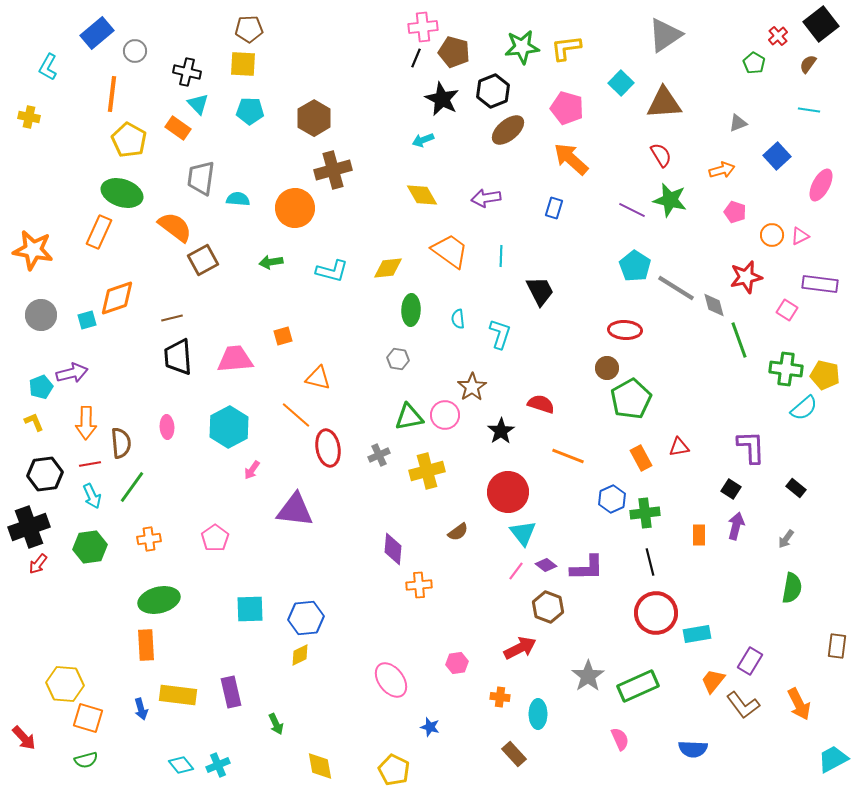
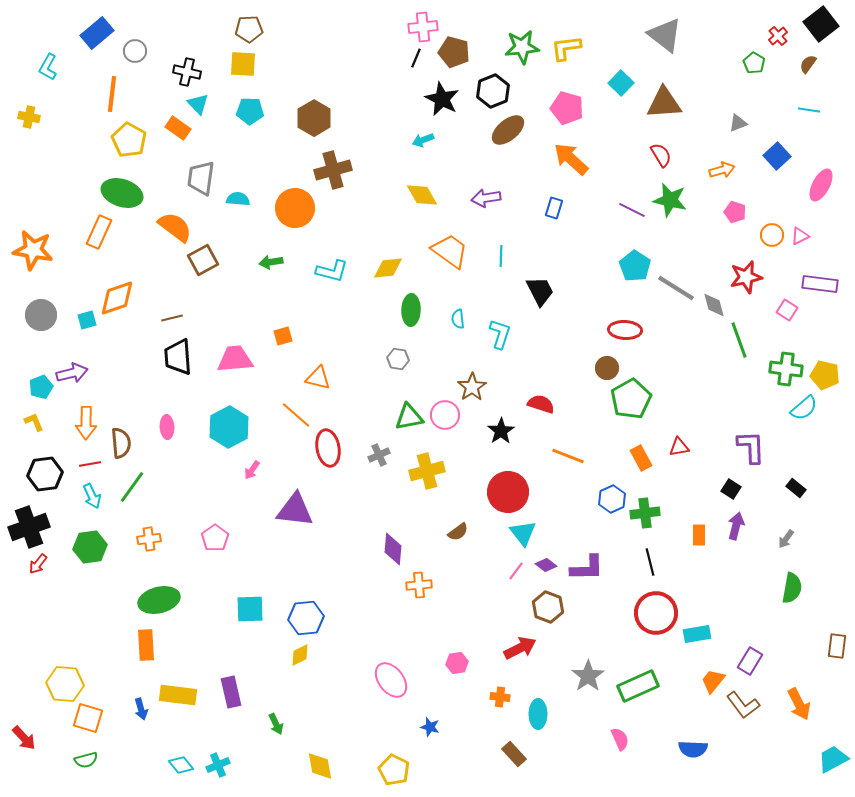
gray triangle at (665, 35): rotated 48 degrees counterclockwise
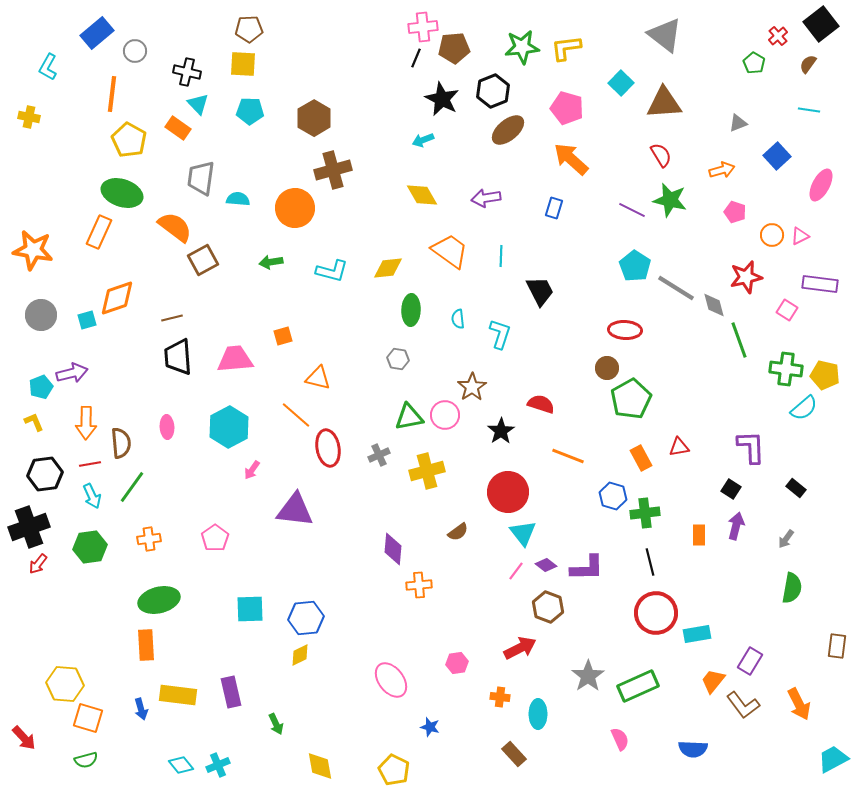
brown pentagon at (454, 52): moved 4 px up; rotated 20 degrees counterclockwise
blue hexagon at (612, 499): moved 1 px right, 3 px up; rotated 20 degrees counterclockwise
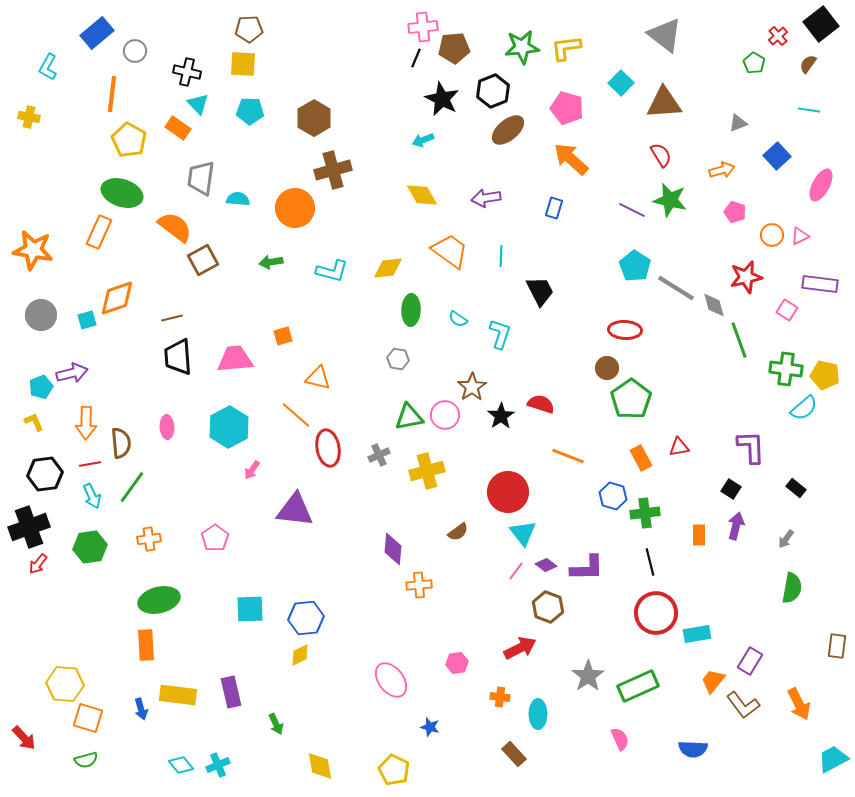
cyan semicircle at (458, 319): rotated 48 degrees counterclockwise
green pentagon at (631, 399): rotated 6 degrees counterclockwise
black star at (501, 431): moved 15 px up
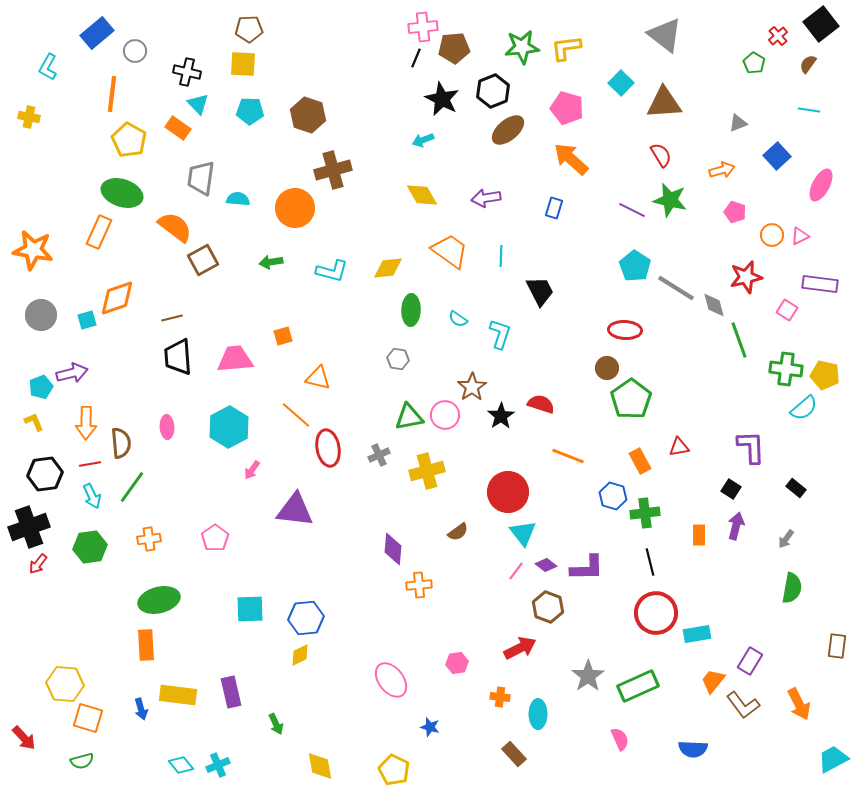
brown hexagon at (314, 118): moved 6 px left, 3 px up; rotated 12 degrees counterclockwise
orange rectangle at (641, 458): moved 1 px left, 3 px down
green semicircle at (86, 760): moved 4 px left, 1 px down
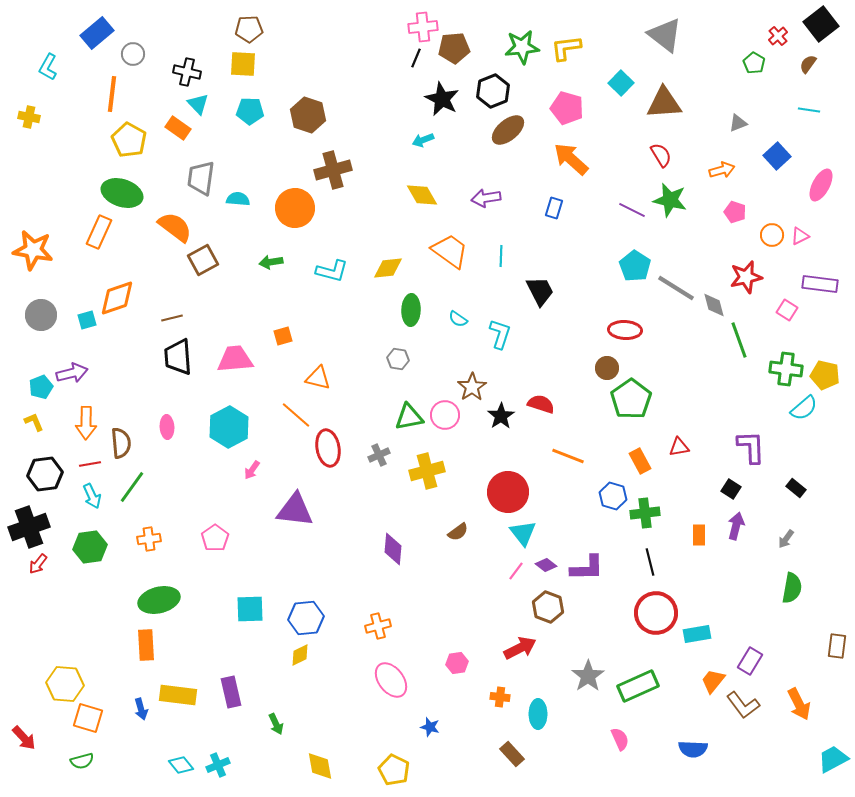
gray circle at (135, 51): moved 2 px left, 3 px down
orange cross at (419, 585): moved 41 px left, 41 px down; rotated 10 degrees counterclockwise
brown rectangle at (514, 754): moved 2 px left
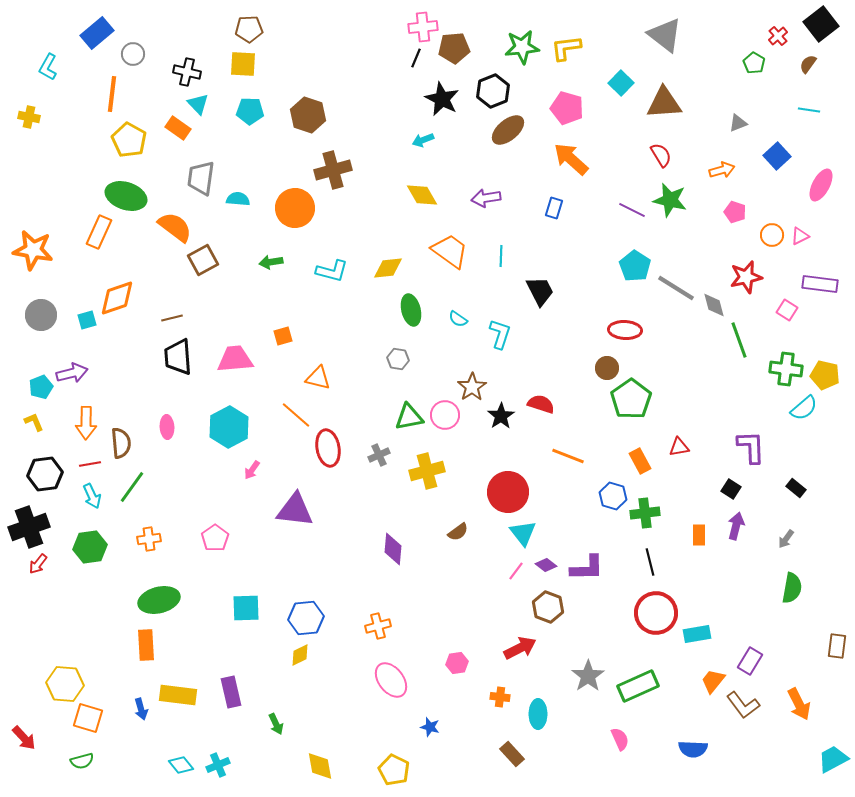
green ellipse at (122, 193): moved 4 px right, 3 px down
green ellipse at (411, 310): rotated 16 degrees counterclockwise
cyan square at (250, 609): moved 4 px left, 1 px up
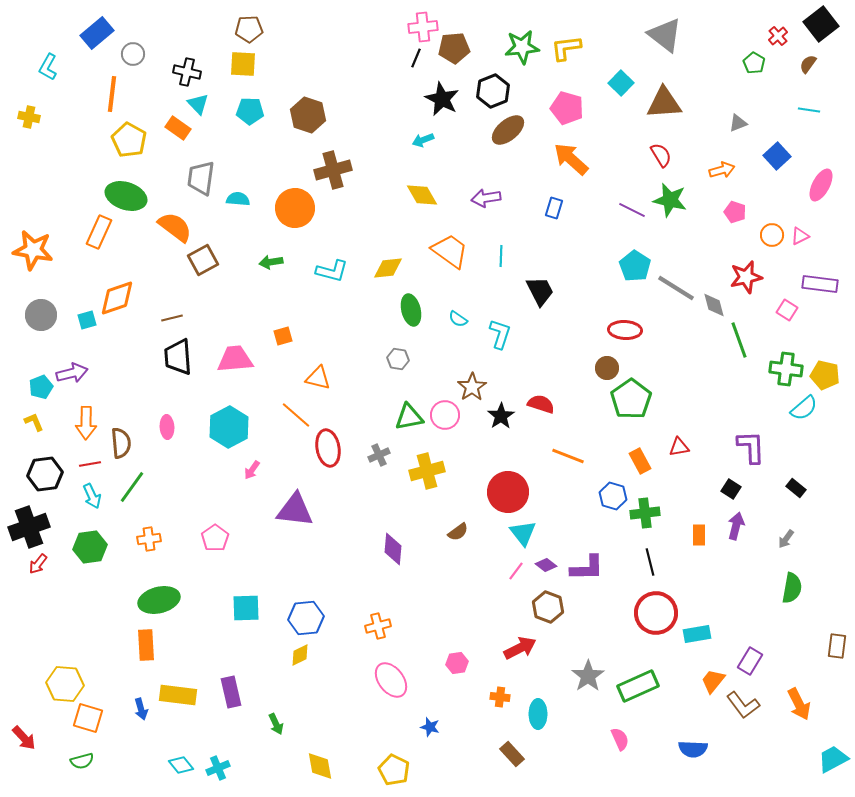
cyan cross at (218, 765): moved 3 px down
